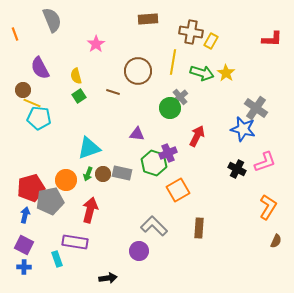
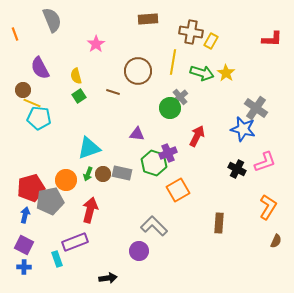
brown rectangle at (199, 228): moved 20 px right, 5 px up
purple rectangle at (75, 242): rotated 30 degrees counterclockwise
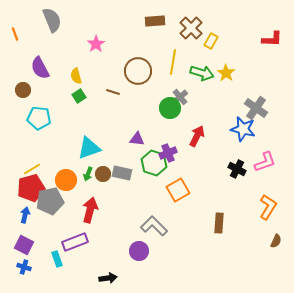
brown rectangle at (148, 19): moved 7 px right, 2 px down
brown cross at (191, 32): moved 4 px up; rotated 35 degrees clockwise
yellow line at (32, 103): moved 66 px down; rotated 54 degrees counterclockwise
purple triangle at (137, 134): moved 5 px down
blue cross at (24, 267): rotated 16 degrees clockwise
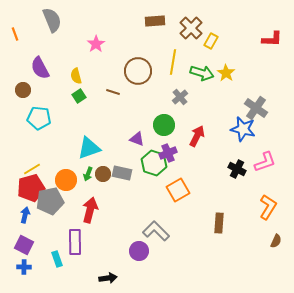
green circle at (170, 108): moved 6 px left, 17 px down
purple triangle at (137, 139): rotated 14 degrees clockwise
gray L-shape at (154, 226): moved 2 px right, 5 px down
purple rectangle at (75, 242): rotated 70 degrees counterclockwise
blue cross at (24, 267): rotated 16 degrees counterclockwise
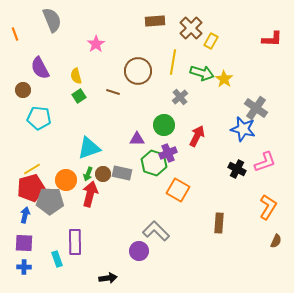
yellow star at (226, 73): moved 2 px left, 6 px down
purple triangle at (137, 139): rotated 21 degrees counterclockwise
orange square at (178, 190): rotated 30 degrees counterclockwise
gray pentagon at (50, 201): rotated 12 degrees clockwise
red arrow at (90, 210): moved 16 px up
purple square at (24, 245): moved 2 px up; rotated 24 degrees counterclockwise
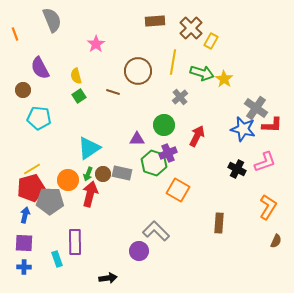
red L-shape at (272, 39): moved 86 px down
cyan triangle at (89, 148): rotated 15 degrees counterclockwise
orange circle at (66, 180): moved 2 px right
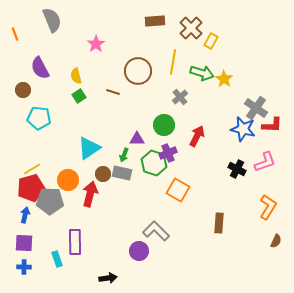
green arrow at (88, 174): moved 36 px right, 19 px up
